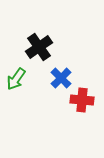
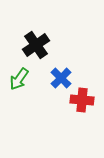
black cross: moved 3 px left, 2 px up
green arrow: moved 3 px right
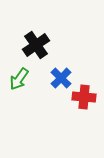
red cross: moved 2 px right, 3 px up
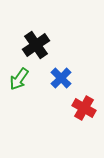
red cross: moved 11 px down; rotated 25 degrees clockwise
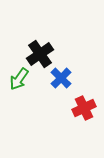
black cross: moved 4 px right, 9 px down
red cross: rotated 35 degrees clockwise
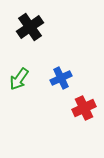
black cross: moved 10 px left, 27 px up
blue cross: rotated 20 degrees clockwise
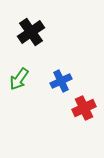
black cross: moved 1 px right, 5 px down
blue cross: moved 3 px down
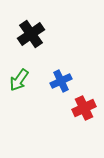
black cross: moved 2 px down
green arrow: moved 1 px down
